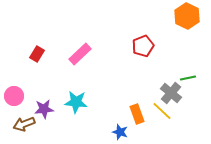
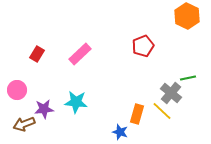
pink circle: moved 3 px right, 6 px up
orange rectangle: rotated 36 degrees clockwise
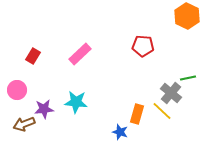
red pentagon: rotated 25 degrees clockwise
red rectangle: moved 4 px left, 2 px down
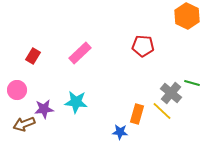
pink rectangle: moved 1 px up
green line: moved 4 px right, 5 px down; rotated 28 degrees clockwise
blue star: rotated 14 degrees counterclockwise
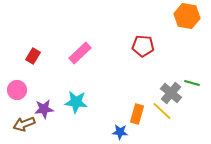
orange hexagon: rotated 15 degrees counterclockwise
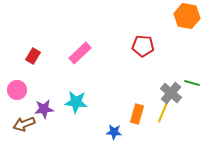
yellow line: moved 1 px right, 1 px down; rotated 70 degrees clockwise
blue star: moved 6 px left
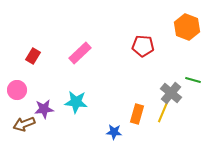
orange hexagon: moved 11 px down; rotated 10 degrees clockwise
green line: moved 1 px right, 3 px up
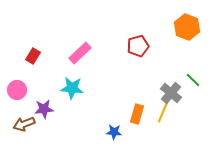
red pentagon: moved 5 px left; rotated 20 degrees counterclockwise
green line: rotated 28 degrees clockwise
cyan star: moved 4 px left, 14 px up
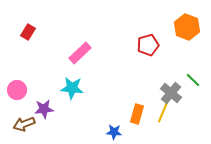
red pentagon: moved 10 px right, 1 px up
red rectangle: moved 5 px left, 24 px up
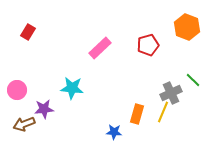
pink rectangle: moved 20 px right, 5 px up
gray cross: rotated 25 degrees clockwise
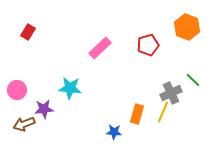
cyan star: moved 2 px left
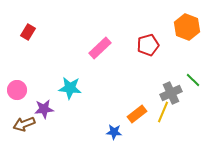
orange rectangle: rotated 36 degrees clockwise
